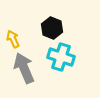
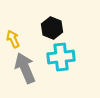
cyan cross: rotated 24 degrees counterclockwise
gray arrow: moved 1 px right
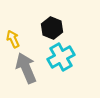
cyan cross: rotated 24 degrees counterclockwise
gray arrow: moved 1 px right
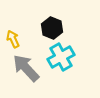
gray arrow: rotated 20 degrees counterclockwise
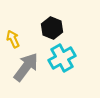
cyan cross: moved 1 px right, 1 px down
gray arrow: moved 1 px up; rotated 80 degrees clockwise
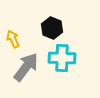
cyan cross: rotated 32 degrees clockwise
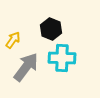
black hexagon: moved 1 px left, 1 px down
yellow arrow: moved 1 px down; rotated 60 degrees clockwise
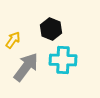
cyan cross: moved 1 px right, 2 px down
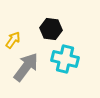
black hexagon: rotated 15 degrees counterclockwise
cyan cross: moved 2 px right, 1 px up; rotated 12 degrees clockwise
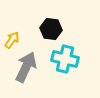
yellow arrow: moved 1 px left
gray arrow: rotated 12 degrees counterclockwise
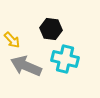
yellow arrow: rotated 102 degrees clockwise
gray arrow: moved 1 px up; rotated 92 degrees counterclockwise
